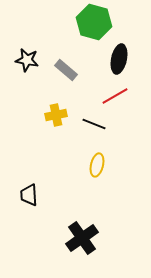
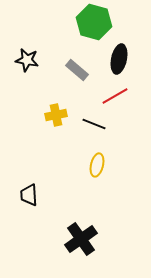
gray rectangle: moved 11 px right
black cross: moved 1 px left, 1 px down
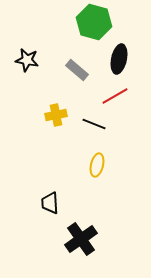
black trapezoid: moved 21 px right, 8 px down
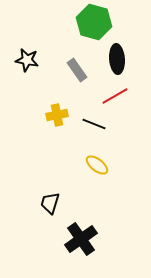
black ellipse: moved 2 px left; rotated 16 degrees counterclockwise
gray rectangle: rotated 15 degrees clockwise
yellow cross: moved 1 px right
yellow ellipse: rotated 65 degrees counterclockwise
black trapezoid: rotated 20 degrees clockwise
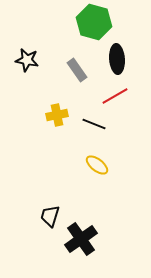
black trapezoid: moved 13 px down
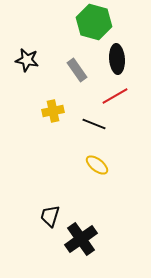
yellow cross: moved 4 px left, 4 px up
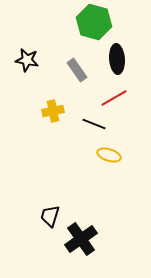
red line: moved 1 px left, 2 px down
yellow ellipse: moved 12 px right, 10 px up; rotated 20 degrees counterclockwise
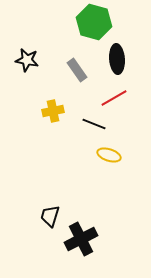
black cross: rotated 8 degrees clockwise
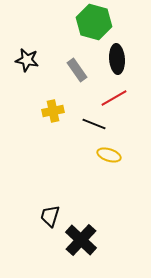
black cross: moved 1 px down; rotated 20 degrees counterclockwise
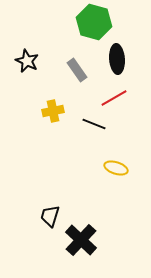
black star: moved 1 px down; rotated 15 degrees clockwise
yellow ellipse: moved 7 px right, 13 px down
